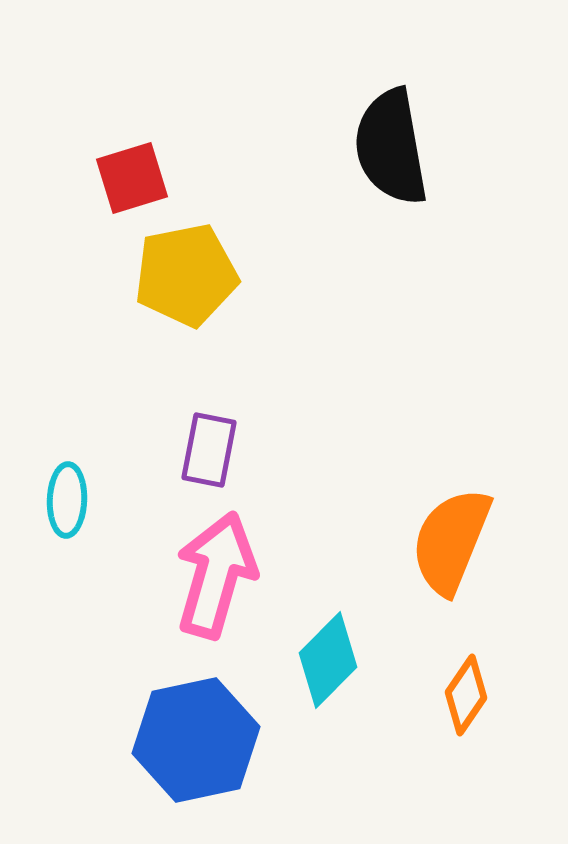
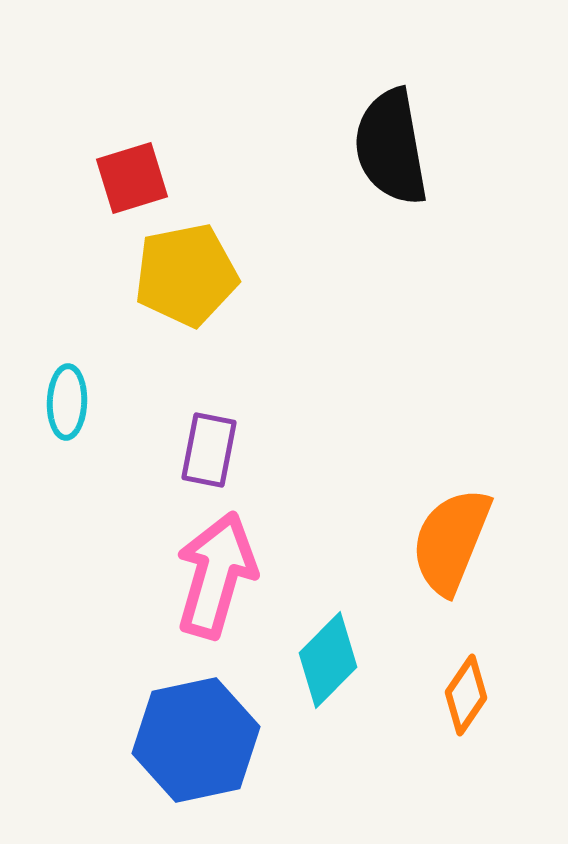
cyan ellipse: moved 98 px up
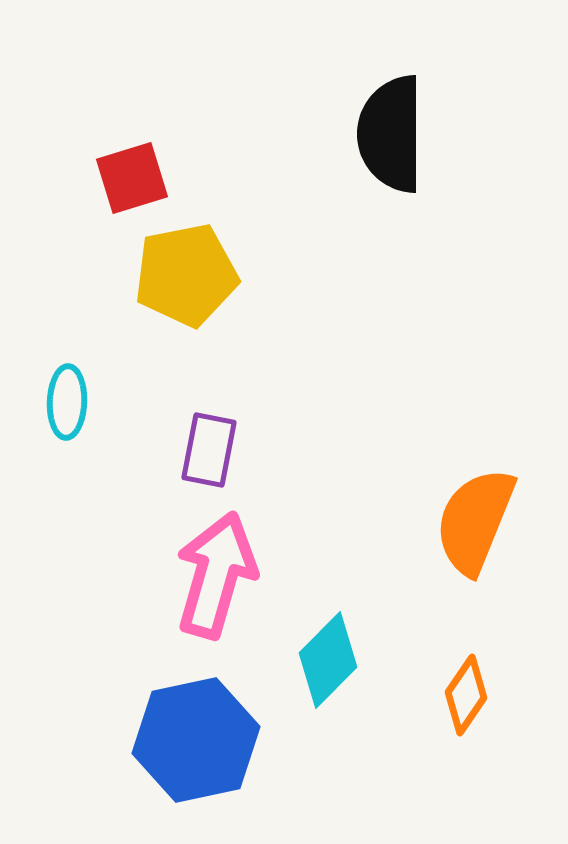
black semicircle: moved 13 px up; rotated 10 degrees clockwise
orange semicircle: moved 24 px right, 20 px up
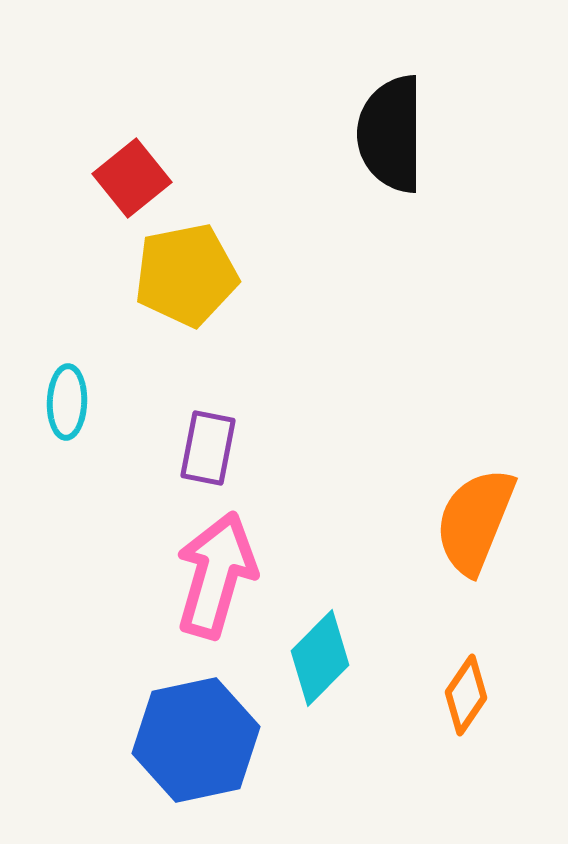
red square: rotated 22 degrees counterclockwise
purple rectangle: moved 1 px left, 2 px up
cyan diamond: moved 8 px left, 2 px up
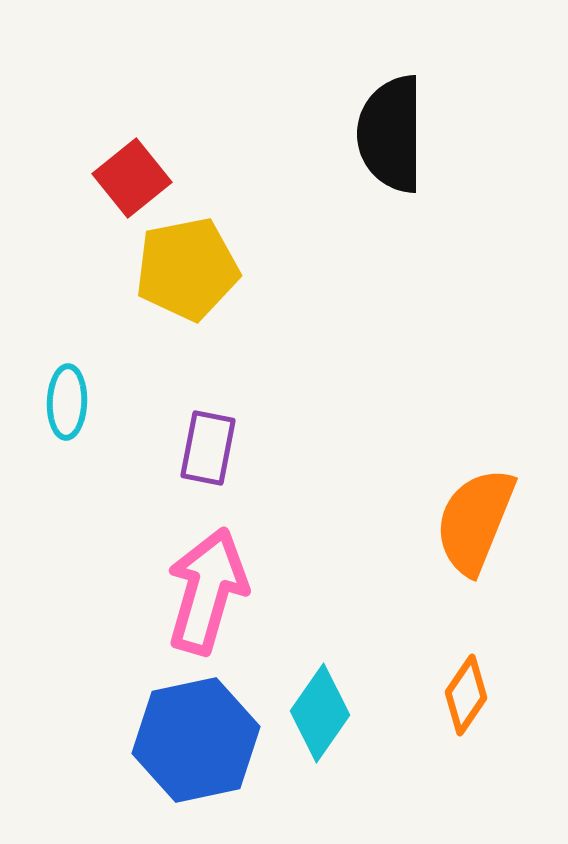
yellow pentagon: moved 1 px right, 6 px up
pink arrow: moved 9 px left, 16 px down
cyan diamond: moved 55 px down; rotated 10 degrees counterclockwise
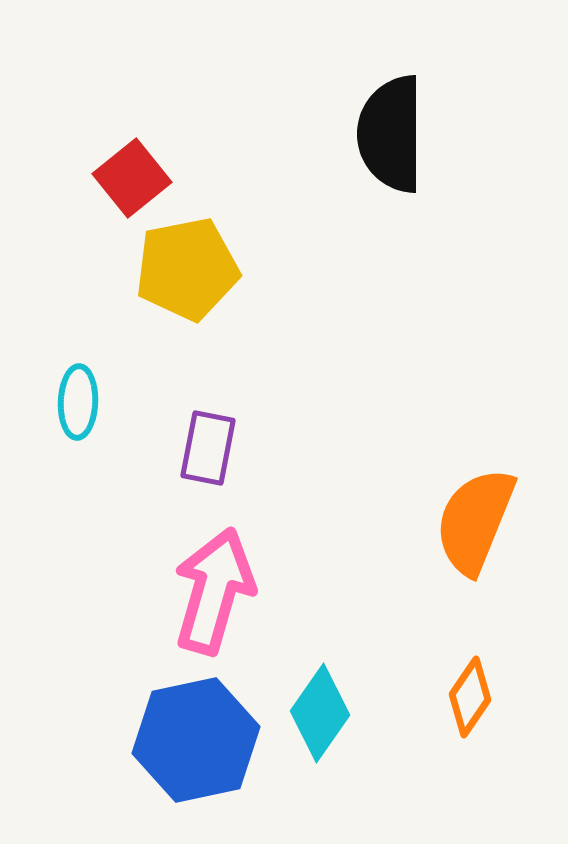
cyan ellipse: moved 11 px right
pink arrow: moved 7 px right
orange diamond: moved 4 px right, 2 px down
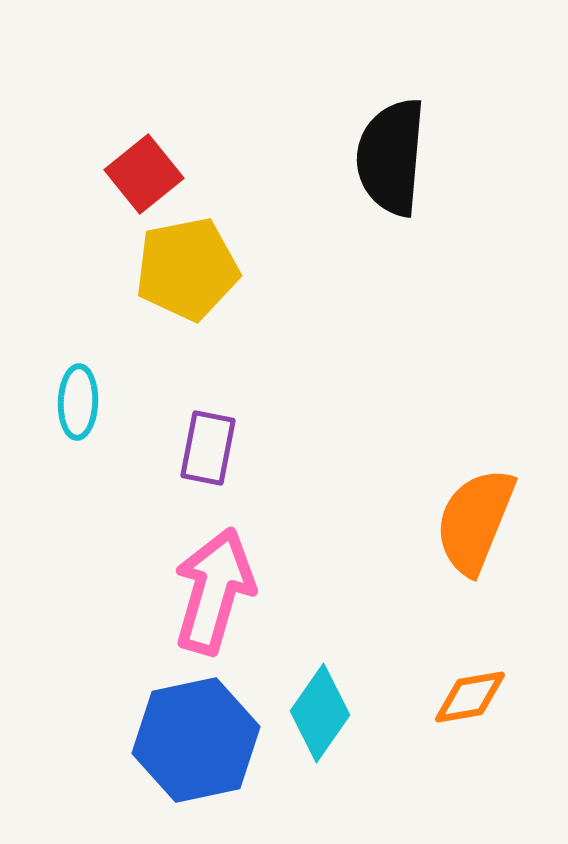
black semicircle: moved 23 px down; rotated 5 degrees clockwise
red square: moved 12 px right, 4 px up
orange diamond: rotated 46 degrees clockwise
